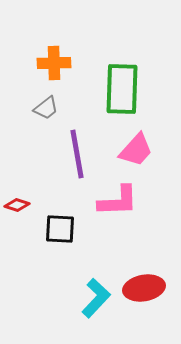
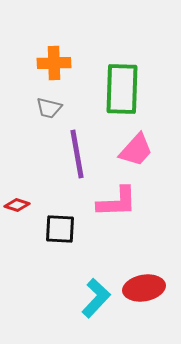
gray trapezoid: moved 3 px right; rotated 52 degrees clockwise
pink L-shape: moved 1 px left, 1 px down
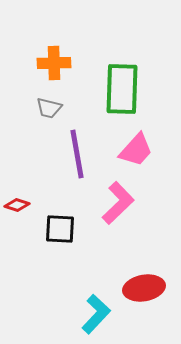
pink L-shape: moved 1 px right, 1 px down; rotated 42 degrees counterclockwise
cyan L-shape: moved 16 px down
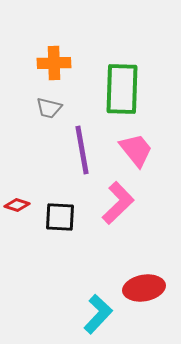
pink trapezoid: rotated 81 degrees counterclockwise
purple line: moved 5 px right, 4 px up
black square: moved 12 px up
cyan L-shape: moved 2 px right
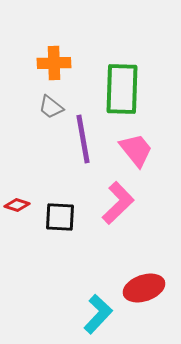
gray trapezoid: moved 2 px right, 1 px up; rotated 24 degrees clockwise
purple line: moved 1 px right, 11 px up
red ellipse: rotated 9 degrees counterclockwise
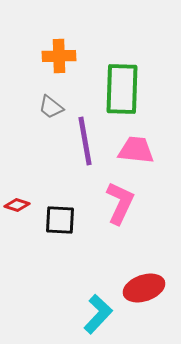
orange cross: moved 5 px right, 7 px up
purple line: moved 2 px right, 2 px down
pink trapezoid: rotated 45 degrees counterclockwise
pink L-shape: moved 2 px right; rotated 21 degrees counterclockwise
black square: moved 3 px down
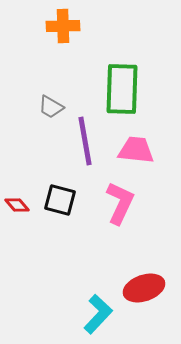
orange cross: moved 4 px right, 30 px up
gray trapezoid: rotated 8 degrees counterclockwise
red diamond: rotated 30 degrees clockwise
black square: moved 20 px up; rotated 12 degrees clockwise
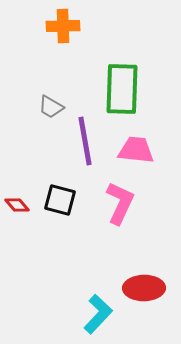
red ellipse: rotated 18 degrees clockwise
